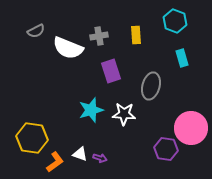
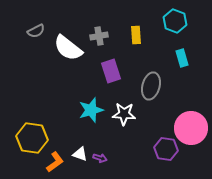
white semicircle: rotated 16 degrees clockwise
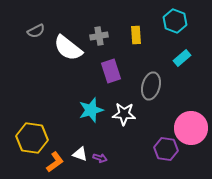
cyan rectangle: rotated 66 degrees clockwise
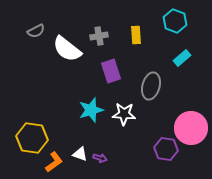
white semicircle: moved 1 px left, 1 px down
orange L-shape: moved 1 px left
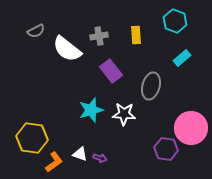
purple rectangle: rotated 20 degrees counterclockwise
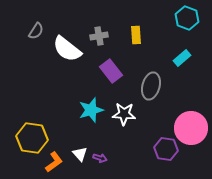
cyan hexagon: moved 12 px right, 3 px up
gray semicircle: rotated 30 degrees counterclockwise
white triangle: rotated 28 degrees clockwise
